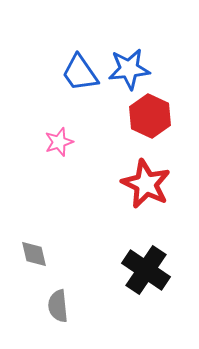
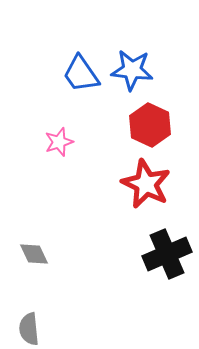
blue star: moved 3 px right, 1 px down; rotated 12 degrees clockwise
blue trapezoid: moved 1 px right, 1 px down
red hexagon: moved 9 px down
gray diamond: rotated 12 degrees counterclockwise
black cross: moved 21 px right, 16 px up; rotated 33 degrees clockwise
gray semicircle: moved 29 px left, 23 px down
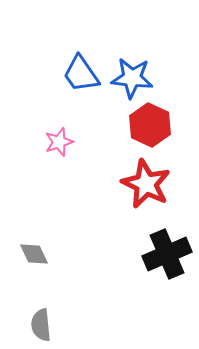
blue star: moved 8 px down
gray semicircle: moved 12 px right, 4 px up
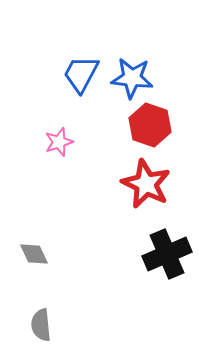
blue trapezoid: rotated 63 degrees clockwise
red hexagon: rotated 6 degrees counterclockwise
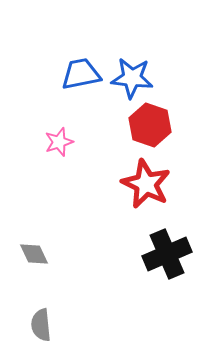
blue trapezoid: rotated 51 degrees clockwise
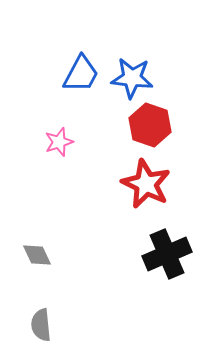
blue trapezoid: rotated 129 degrees clockwise
gray diamond: moved 3 px right, 1 px down
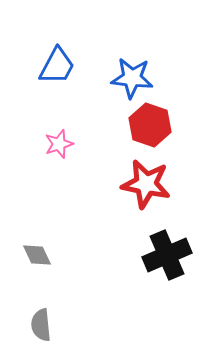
blue trapezoid: moved 24 px left, 8 px up
pink star: moved 2 px down
red star: rotated 15 degrees counterclockwise
black cross: moved 1 px down
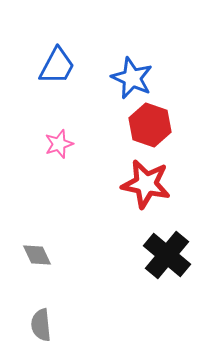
blue star: rotated 18 degrees clockwise
black cross: rotated 27 degrees counterclockwise
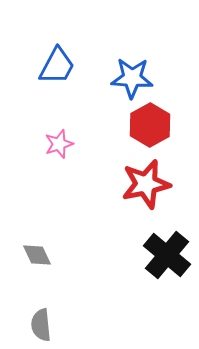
blue star: rotated 21 degrees counterclockwise
red hexagon: rotated 12 degrees clockwise
red star: rotated 24 degrees counterclockwise
